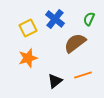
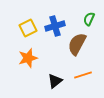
blue cross: moved 7 px down; rotated 36 degrees clockwise
brown semicircle: moved 2 px right, 1 px down; rotated 25 degrees counterclockwise
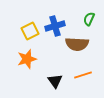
yellow square: moved 2 px right, 3 px down
brown semicircle: rotated 115 degrees counterclockwise
orange star: moved 1 px left, 1 px down
black triangle: rotated 28 degrees counterclockwise
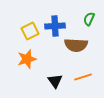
blue cross: rotated 12 degrees clockwise
brown semicircle: moved 1 px left, 1 px down
orange line: moved 2 px down
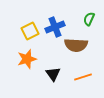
blue cross: moved 1 px down; rotated 18 degrees counterclockwise
black triangle: moved 2 px left, 7 px up
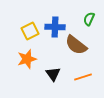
blue cross: rotated 24 degrees clockwise
brown semicircle: rotated 35 degrees clockwise
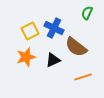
green semicircle: moved 2 px left, 6 px up
blue cross: moved 1 px left, 1 px down; rotated 24 degrees clockwise
brown semicircle: moved 2 px down
orange star: moved 1 px left, 2 px up
black triangle: moved 14 px up; rotated 42 degrees clockwise
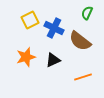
yellow square: moved 11 px up
brown semicircle: moved 4 px right, 6 px up
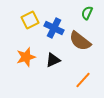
orange line: moved 3 px down; rotated 30 degrees counterclockwise
